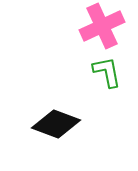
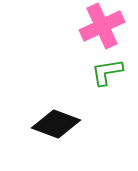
green L-shape: rotated 88 degrees counterclockwise
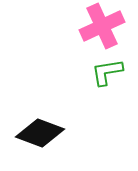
black diamond: moved 16 px left, 9 px down
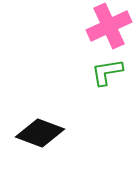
pink cross: moved 7 px right
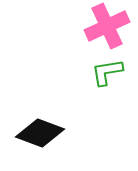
pink cross: moved 2 px left
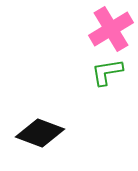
pink cross: moved 4 px right, 3 px down; rotated 6 degrees counterclockwise
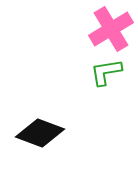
green L-shape: moved 1 px left
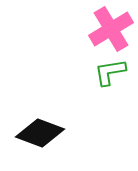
green L-shape: moved 4 px right
